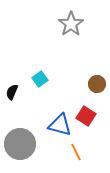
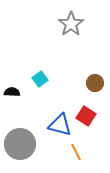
brown circle: moved 2 px left, 1 px up
black semicircle: rotated 70 degrees clockwise
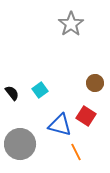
cyan square: moved 11 px down
black semicircle: moved 1 px down; rotated 49 degrees clockwise
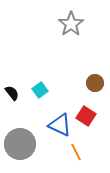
blue triangle: rotated 10 degrees clockwise
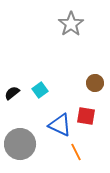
black semicircle: rotated 91 degrees counterclockwise
red square: rotated 24 degrees counterclockwise
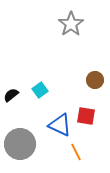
brown circle: moved 3 px up
black semicircle: moved 1 px left, 2 px down
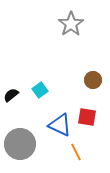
brown circle: moved 2 px left
red square: moved 1 px right, 1 px down
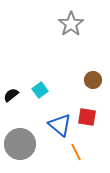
blue triangle: rotated 15 degrees clockwise
